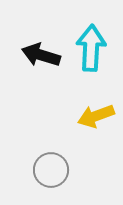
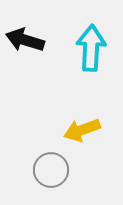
black arrow: moved 16 px left, 15 px up
yellow arrow: moved 14 px left, 14 px down
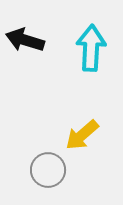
yellow arrow: moved 5 px down; rotated 21 degrees counterclockwise
gray circle: moved 3 px left
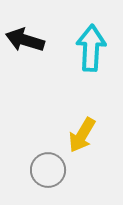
yellow arrow: rotated 18 degrees counterclockwise
